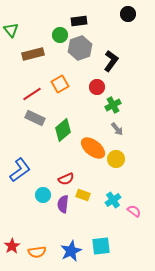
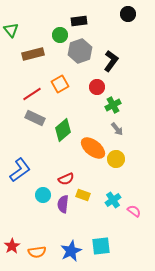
gray hexagon: moved 3 px down
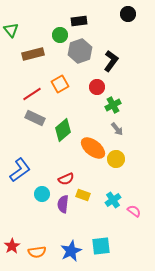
cyan circle: moved 1 px left, 1 px up
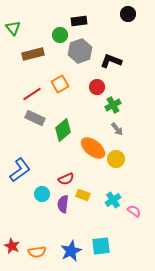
green triangle: moved 2 px right, 2 px up
black L-shape: rotated 105 degrees counterclockwise
red star: rotated 14 degrees counterclockwise
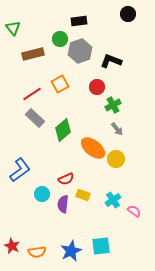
green circle: moved 4 px down
gray rectangle: rotated 18 degrees clockwise
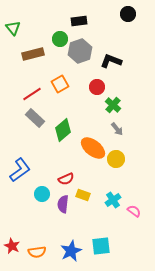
green cross: rotated 21 degrees counterclockwise
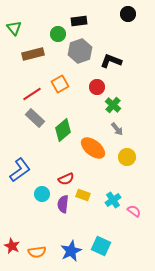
green triangle: moved 1 px right
green circle: moved 2 px left, 5 px up
yellow circle: moved 11 px right, 2 px up
cyan square: rotated 30 degrees clockwise
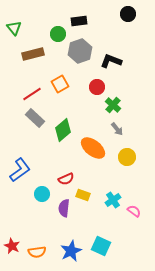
purple semicircle: moved 1 px right, 4 px down
